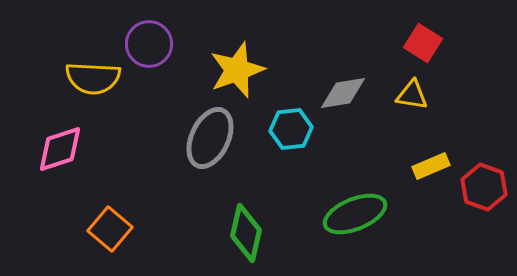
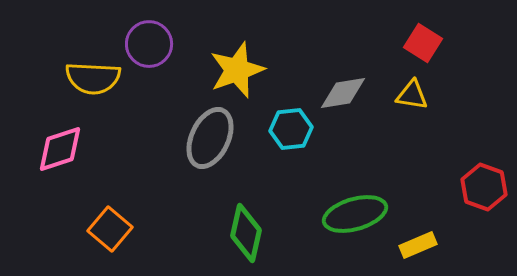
yellow rectangle: moved 13 px left, 79 px down
green ellipse: rotated 6 degrees clockwise
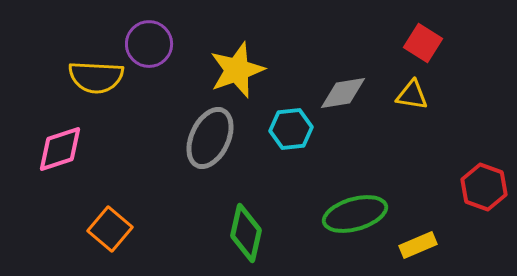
yellow semicircle: moved 3 px right, 1 px up
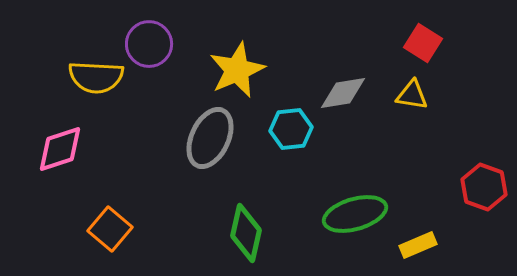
yellow star: rotated 4 degrees counterclockwise
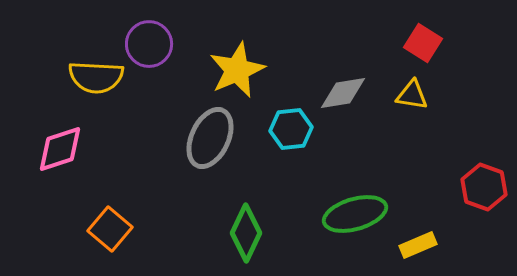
green diamond: rotated 12 degrees clockwise
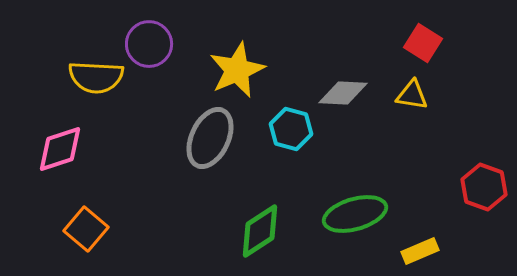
gray diamond: rotated 12 degrees clockwise
cyan hexagon: rotated 21 degrees clockwise
orange square: moved 24 px left
green diamond: moved 14 px right, 2 px up; rotated 32 degrees clockwise
yellow rectangle: moved 2 px right, 6 px down
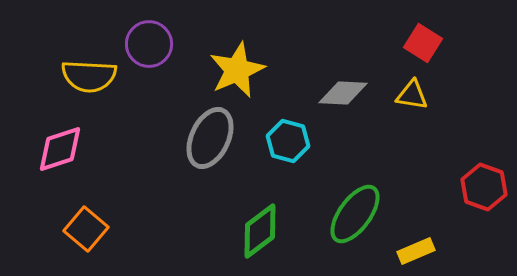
yellow semicircle: moved 7 px left, 1 px up
cyan hexagon: moved 3 px left, 12 px down
green ellipse: rotated 38 degrees counterclockwise
green diamond: rotated 4 degrees counterclockwise
yellow rectangle: moved 4 px left
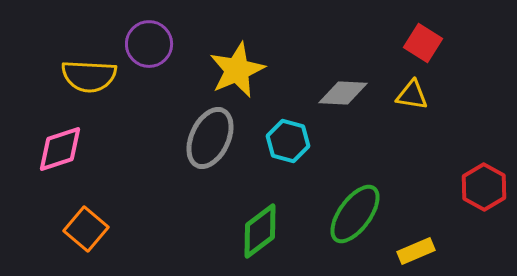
red hexagon: rotated 9 degrees clockwise
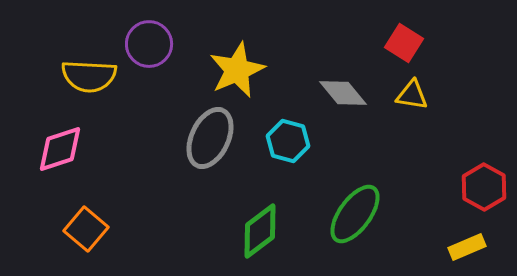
red square: moved 19 px left
gray diamond: rotated 48 degrees clockwise
yellow rectangle: moved 51 px right, 4 px up
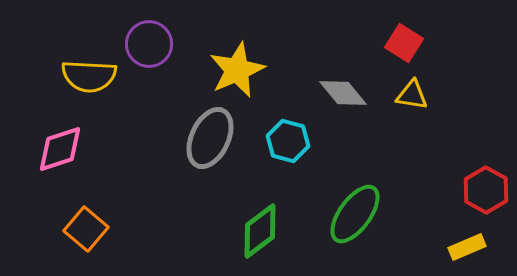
red hexagon: moved 2 px right, 3 px down
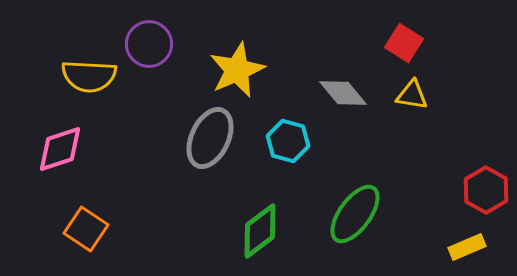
orange square: rotated 6 degrees counterclockwise
